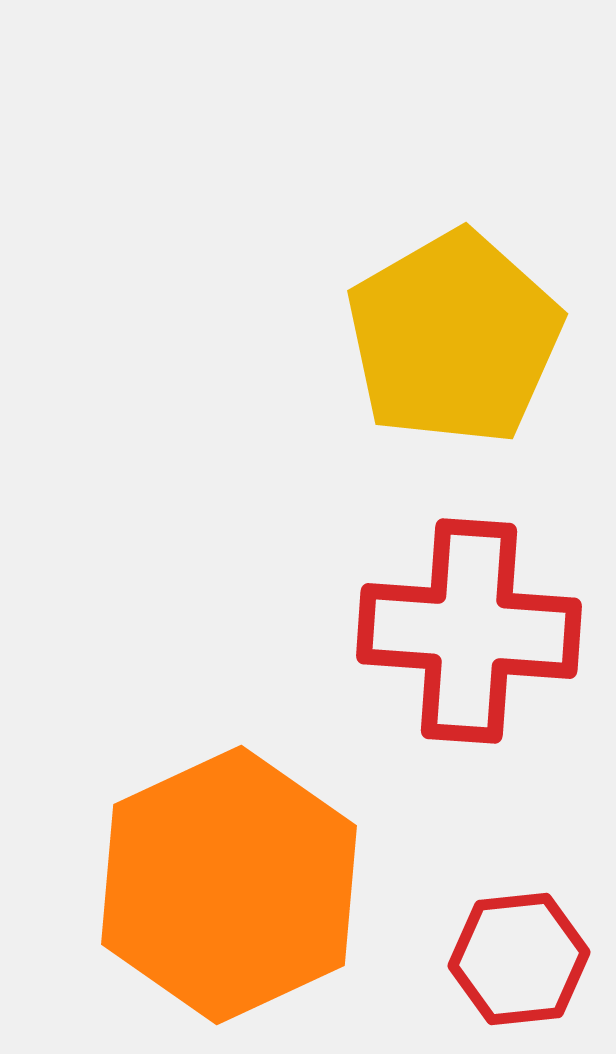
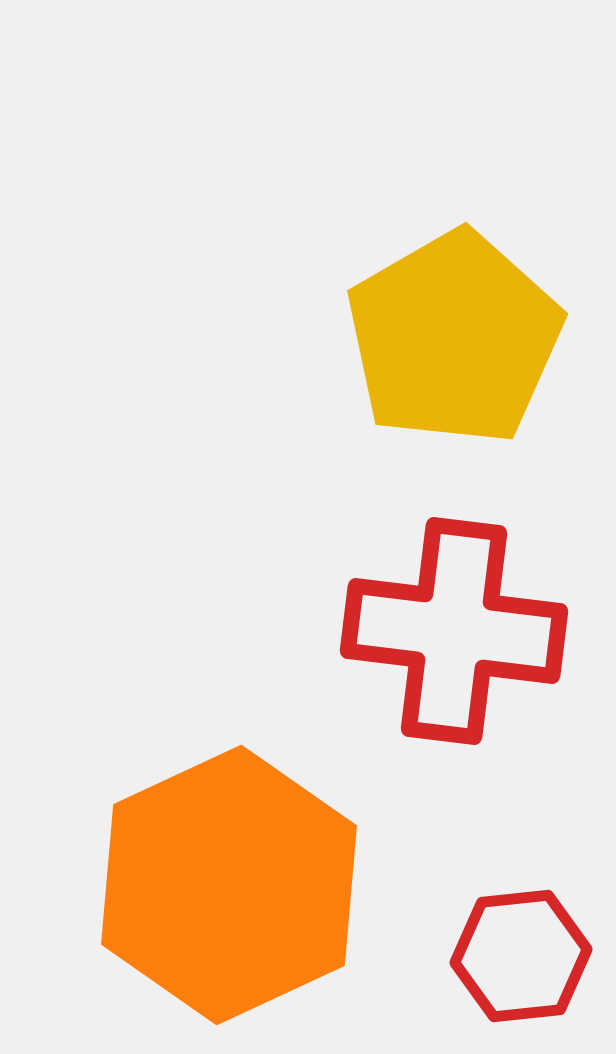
red cross: moved 15 px left; rotated 3 degrees clockwise
red hexagon: moved 2 px right, 3 px up
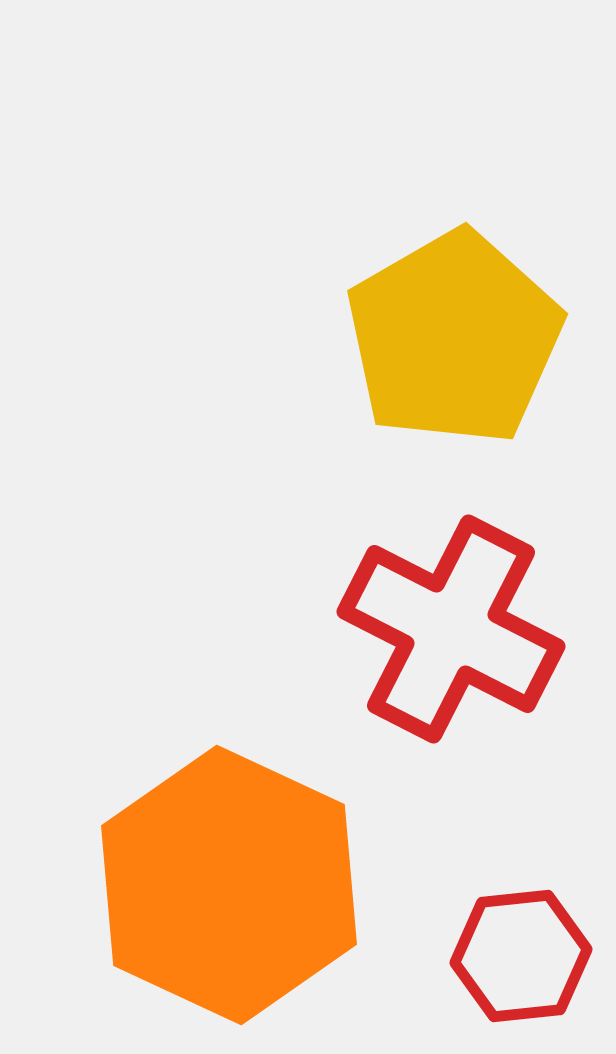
red cross: moved 3 px left, 2 px up; rotated 20 degrees clockwise
orange hexagon: rotated 10 degrees counterclockwise
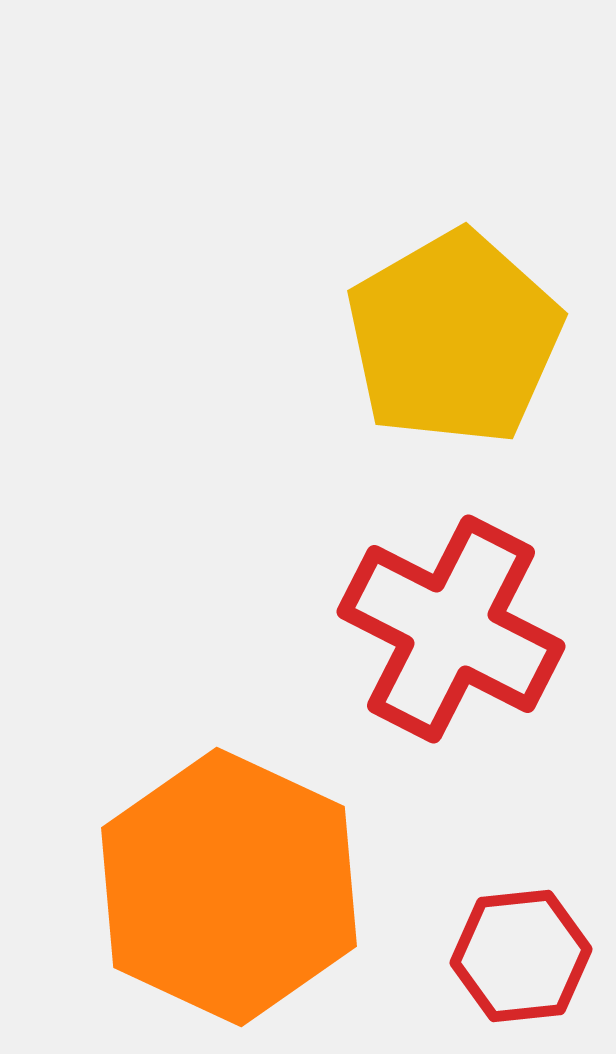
orange hexagon: moved 2 px down
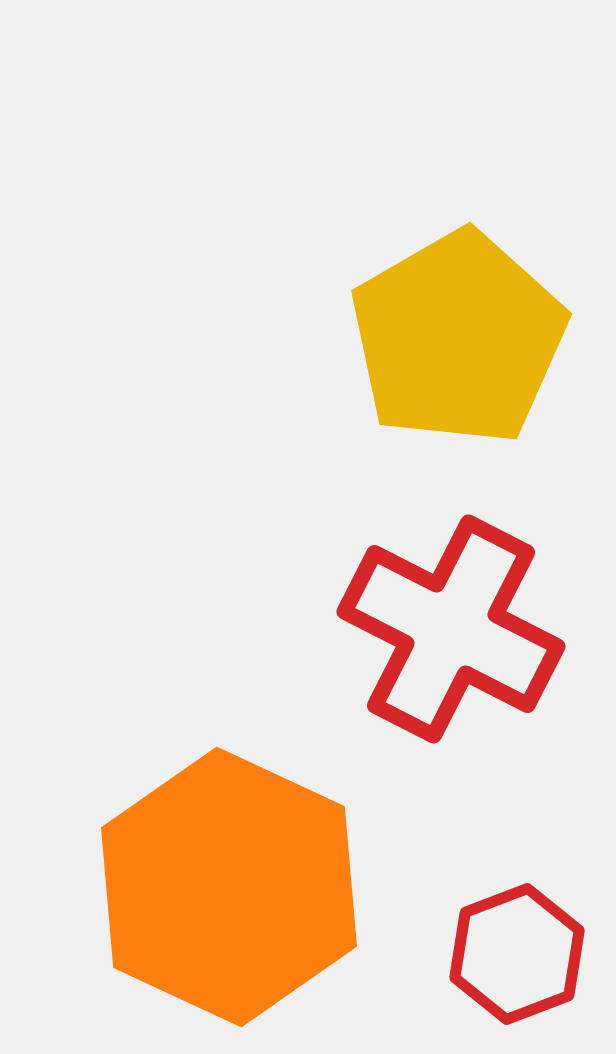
yellow pentagon: moved 4 px right
red hexagon: moved 4 px left, 2 px up; rotated 15 degrees counterclockwise
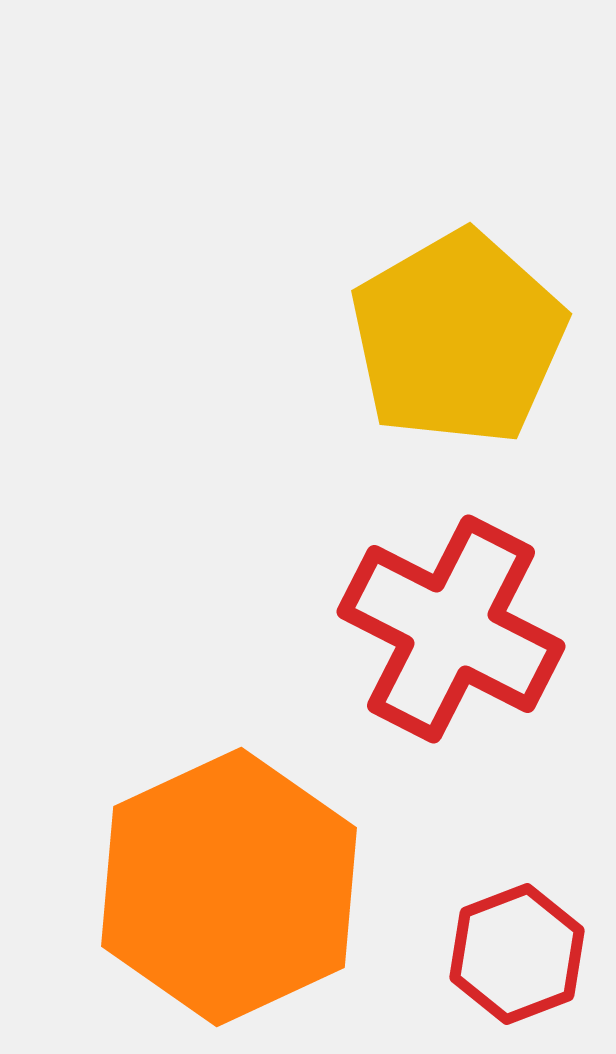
orange hexagon: rotated 10 degrees clockwise
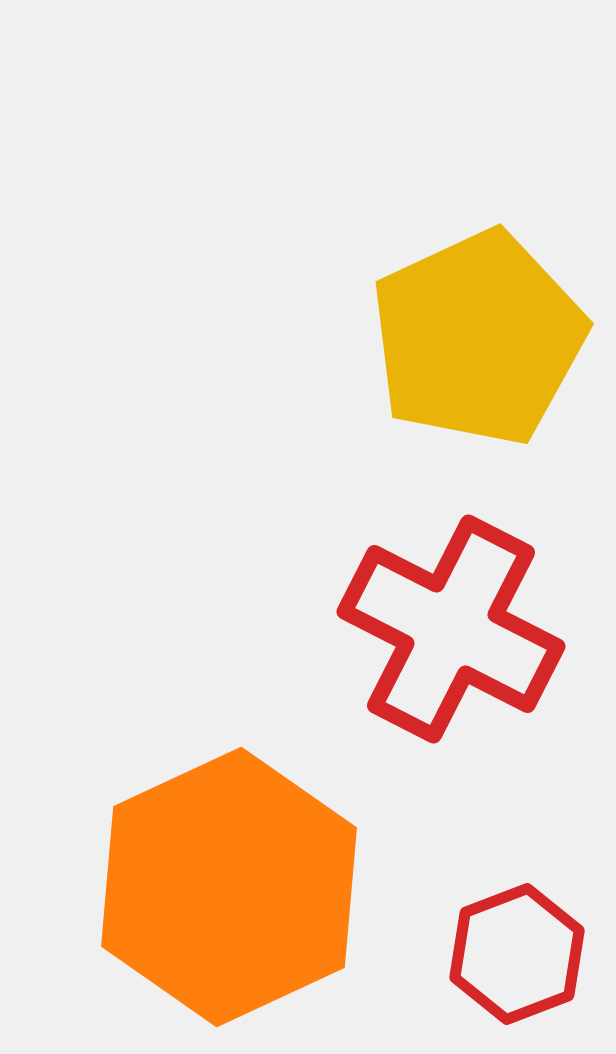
yellow pentagon: moved 20 px right; rotated 5 degrees clockwise
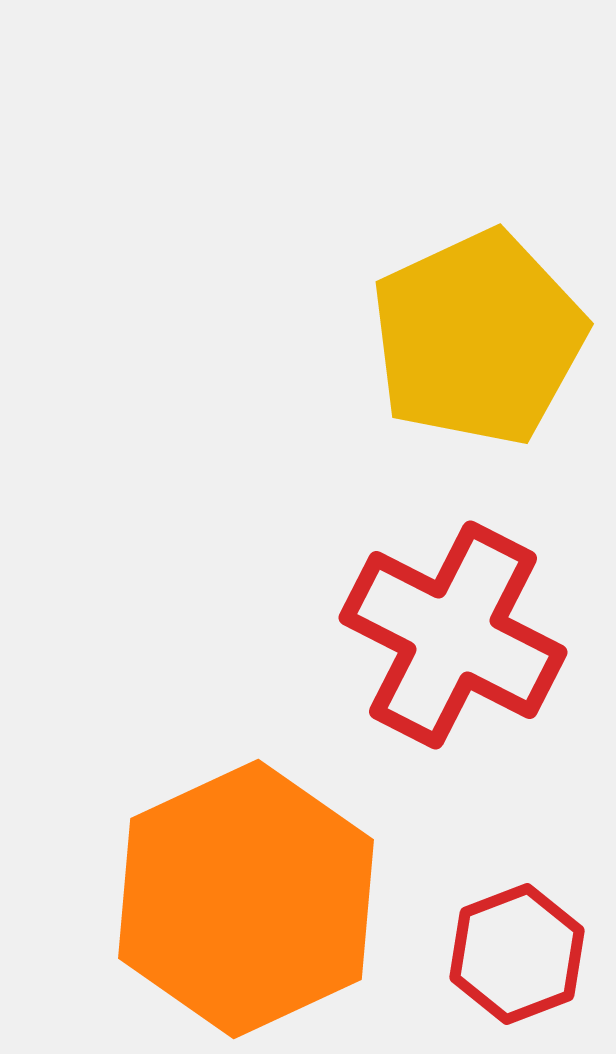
red cross: moved 2 px right, 6 px down
orange hexagon: moved 17 px right, 12 px down
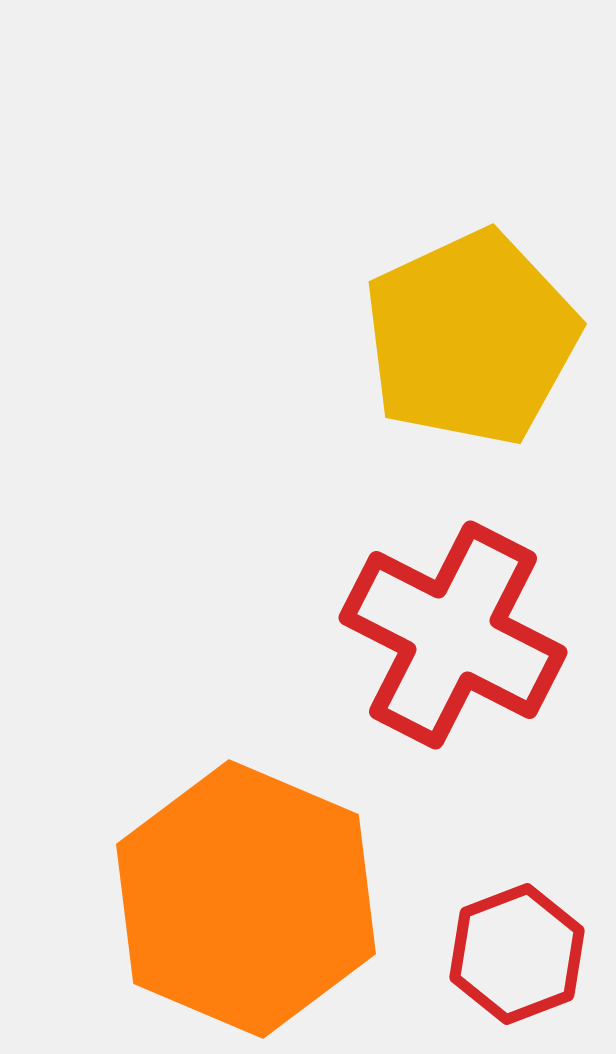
yellow pentagon: moved 7 px left
orange hexagon: rotated 12 degrees counterclockwise
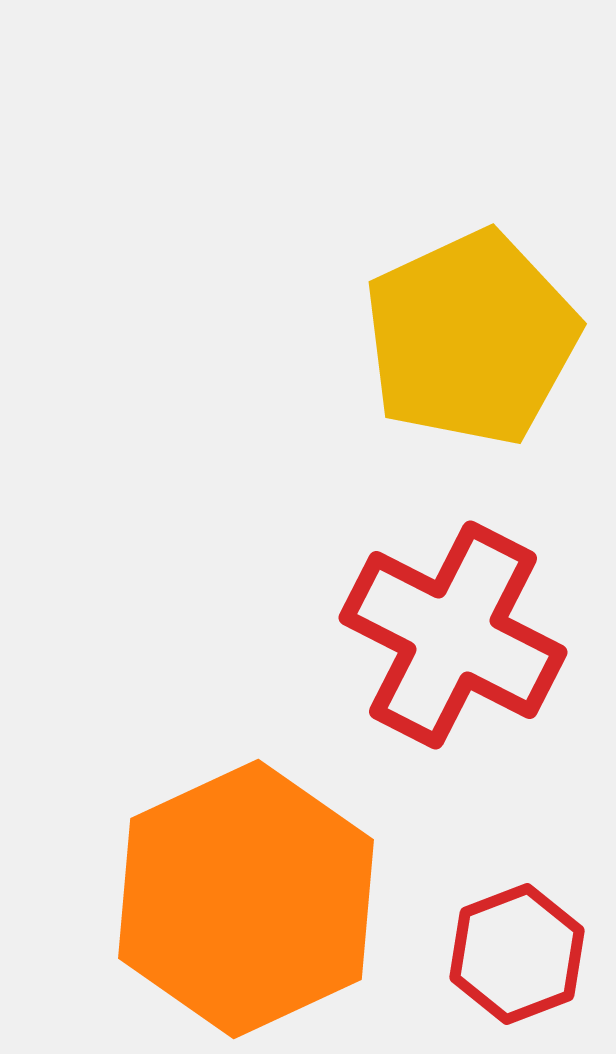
orange hexagon: rotated 12 degrees clockwise
